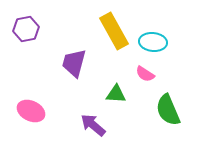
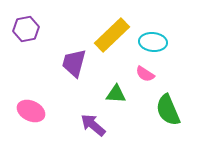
yellow rectangle: moved 2 px left, 4 px down; rotated 75 degrees clockwise
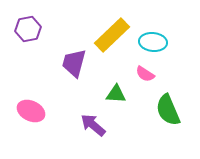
purple hexagon: moved 2 px right
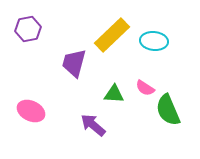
cyan ellipse: moved 1 px right, 1 px up
pink semicircle: moved 14 px down
green triangle: moved 2 px left
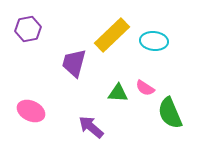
green triangle: moved 4 px right, 1 px up
green semicircle: moved 2 px right, 3 px down
purple arrow: moved 2 px left, 2 px down
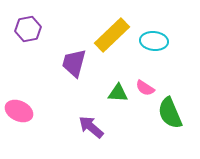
pink ellipse: moved 12 px left
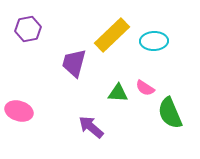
cyan ellipse: rotated 8 degrees counterclockwise
pink ellipse: rotated 8 degrees counterclockwise
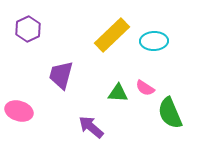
purple hexagon: rotated 15 degrees counterclockwise
purple trapezoid: moved 13 px left, 12 px down
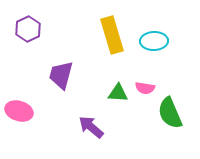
yellow rectangle: rotated 63 degrees counterclockwise
pink semicircle: rotated 24 degrees counterclockwise
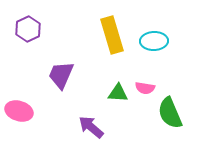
purple trapezoid: rotated 8 degrees clockwise
